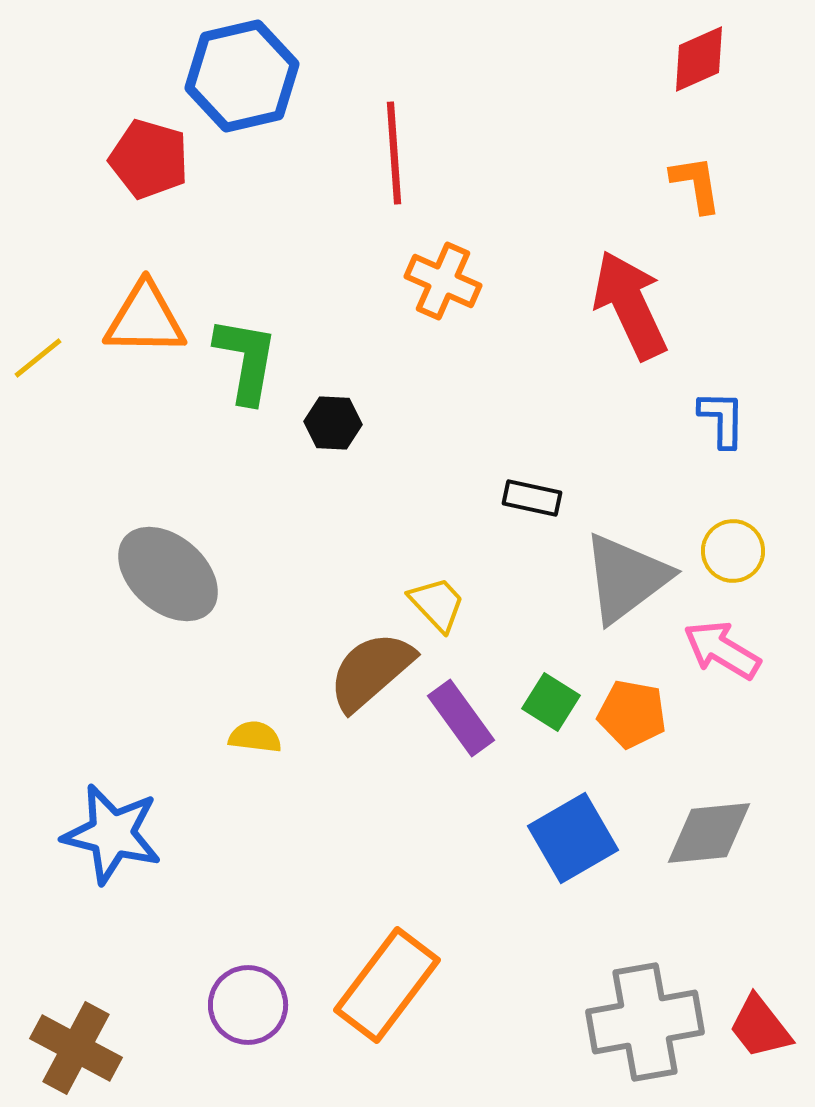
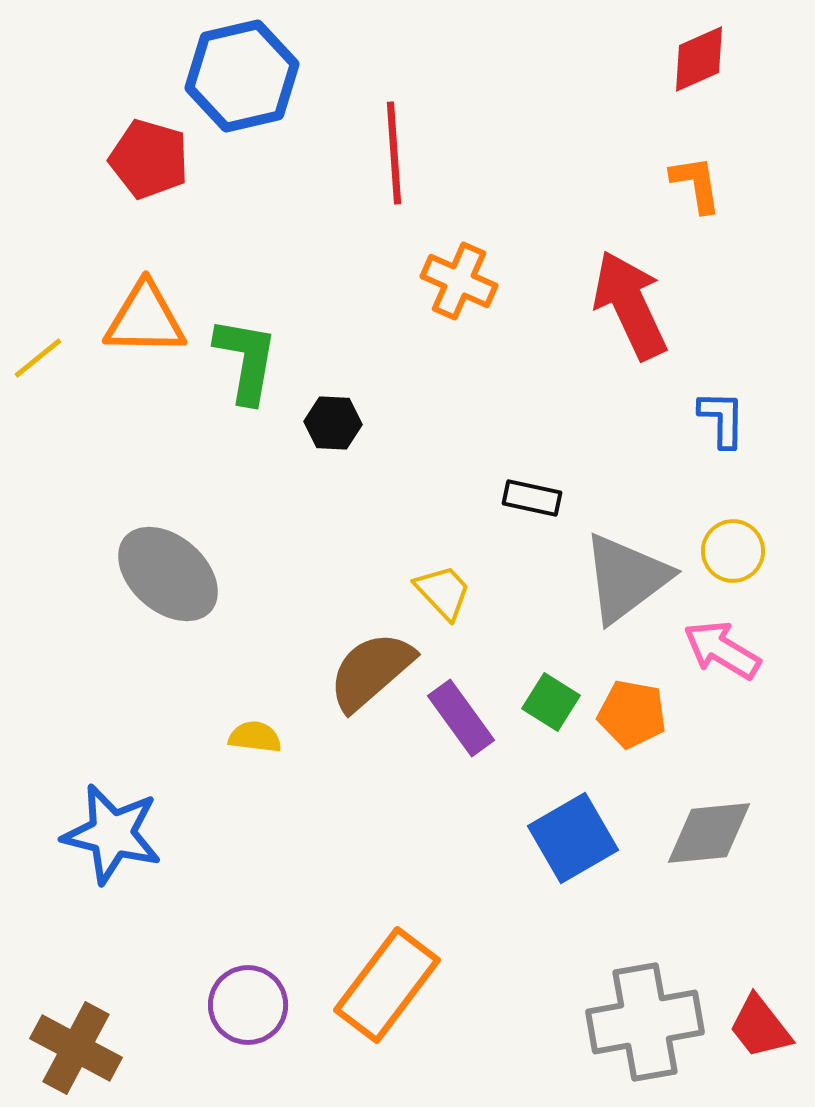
orange cross: moved 16 px right
yellow trapezoid: moved 6 px right, 12 px up
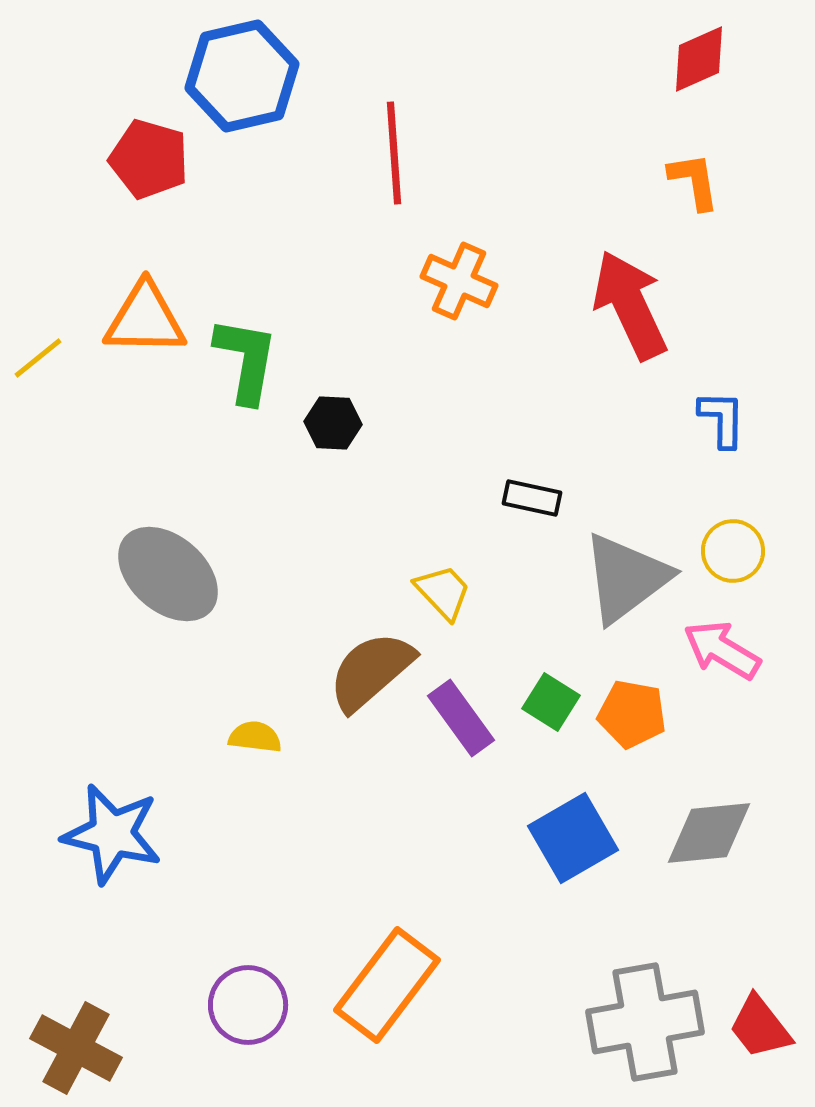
orange L-shape: moved 2 px left, 3 px up
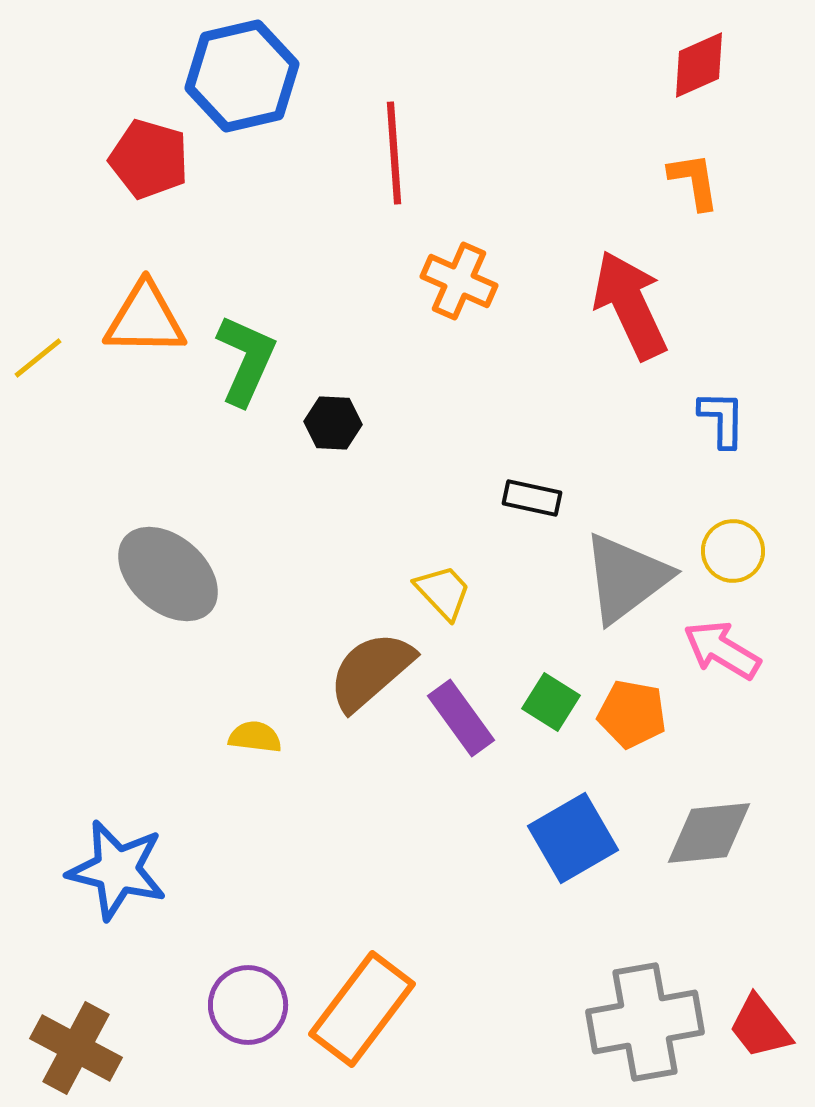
red diamond: moved 6 px down
green L-shape: rotated 14 degrees clockwise
blue star: moved 5 px right, 36 px down
orange rectangle: moved 25 px left, 24 px down
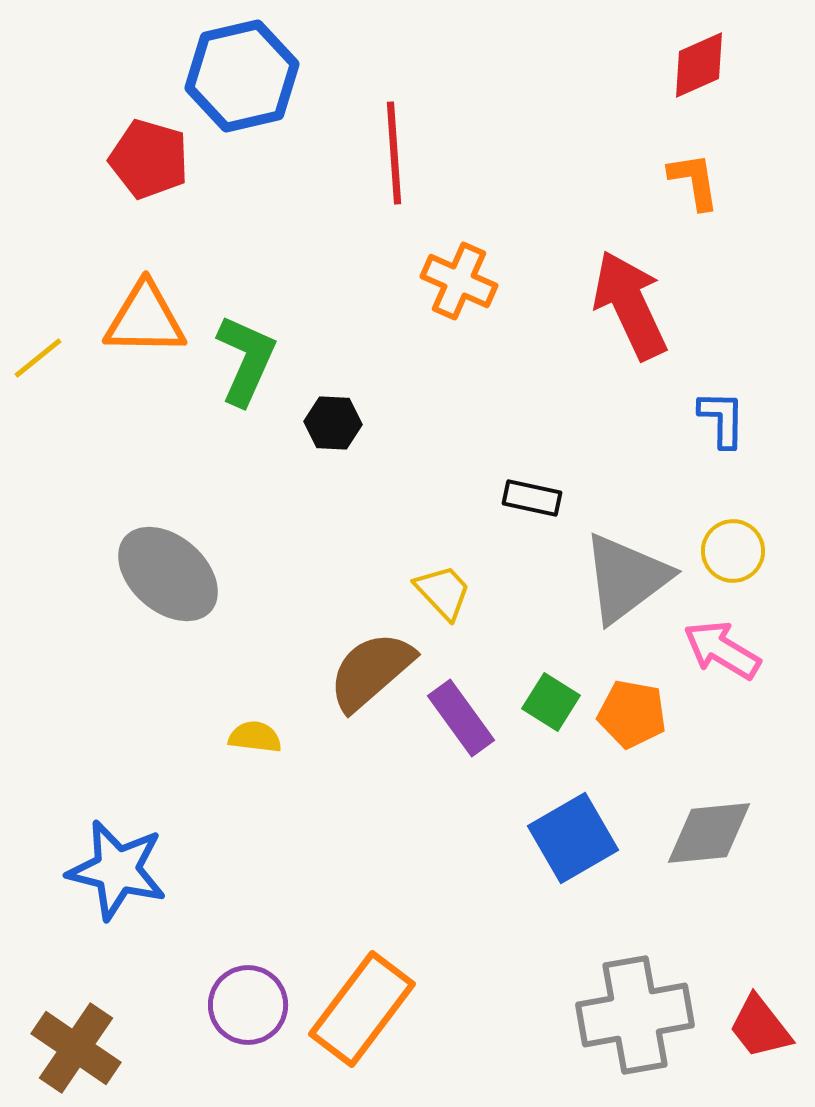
gray cross: moved 10 px left, 7 px up
brown cross: rotated 6 degrees clockwise
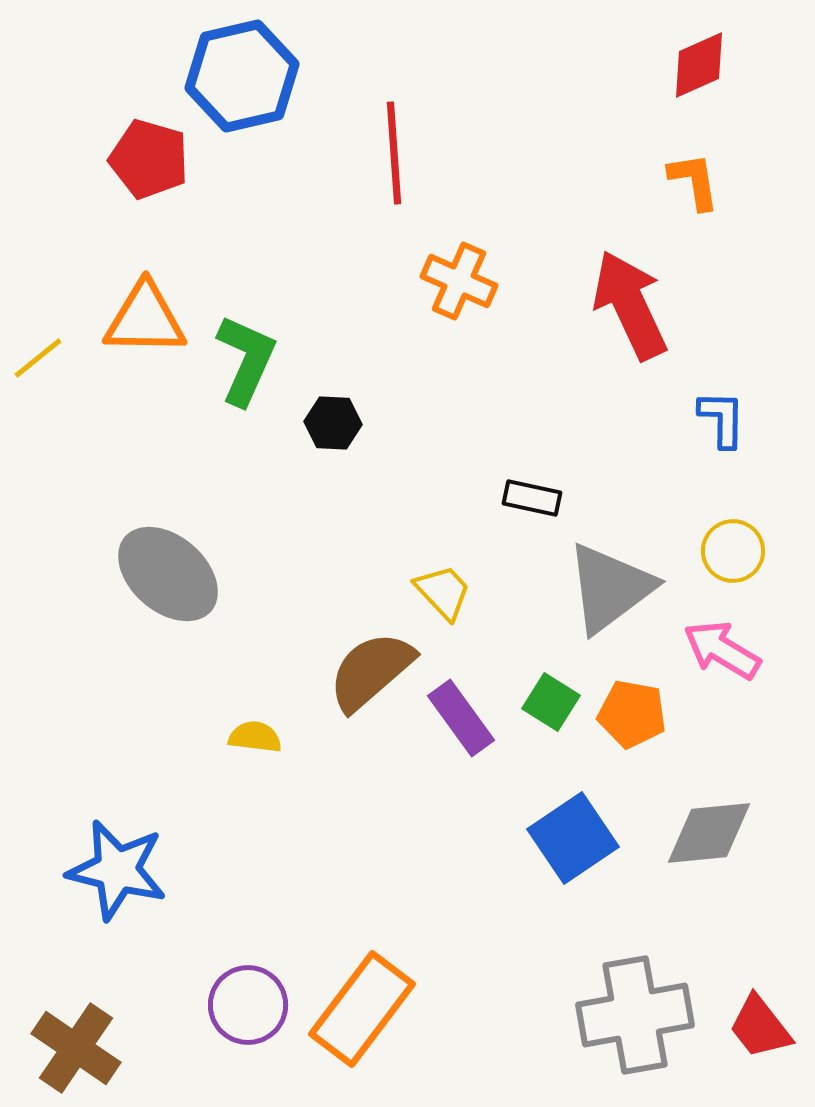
gray triangle: moved 16 px left, 10 px down
blue square: rotated 4 degrees counterclockwise
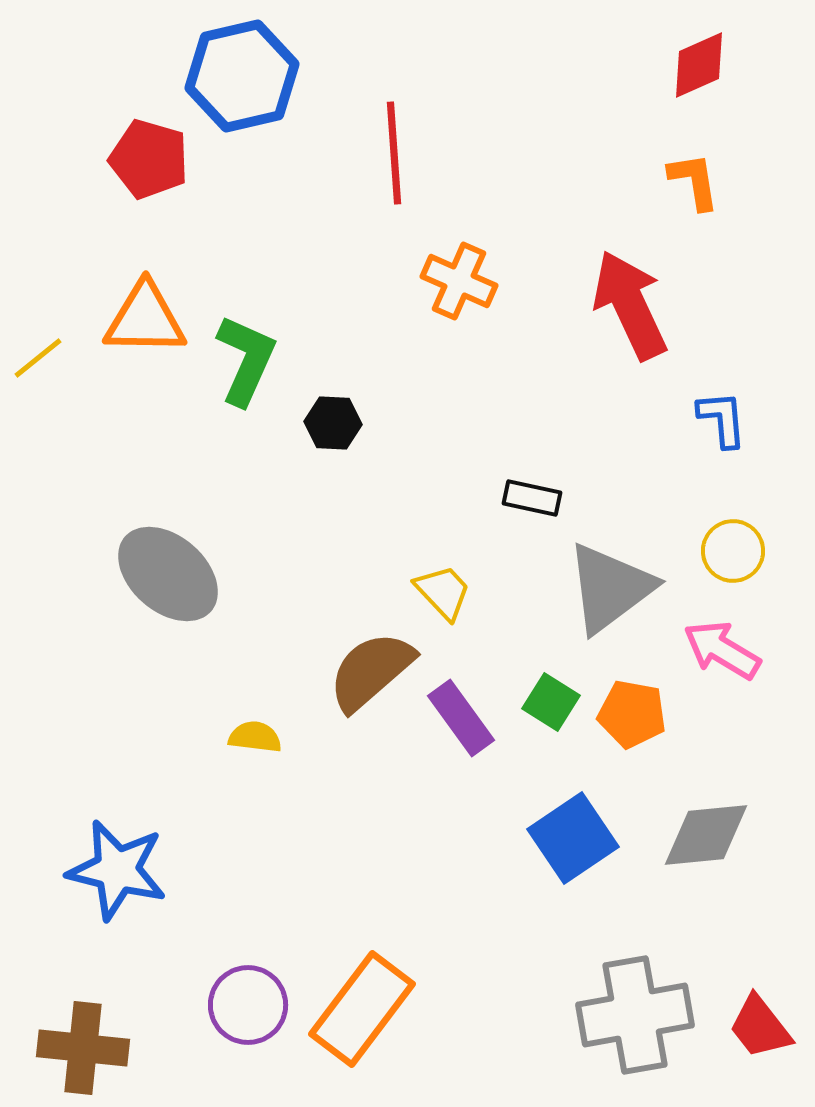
blue L-shape: rotated 6 degrees counterclockwise
gray diamond: moved 3 px left, 2 px down
brown cross: moved 7 px right; rotated 28 degrees counterclockwise
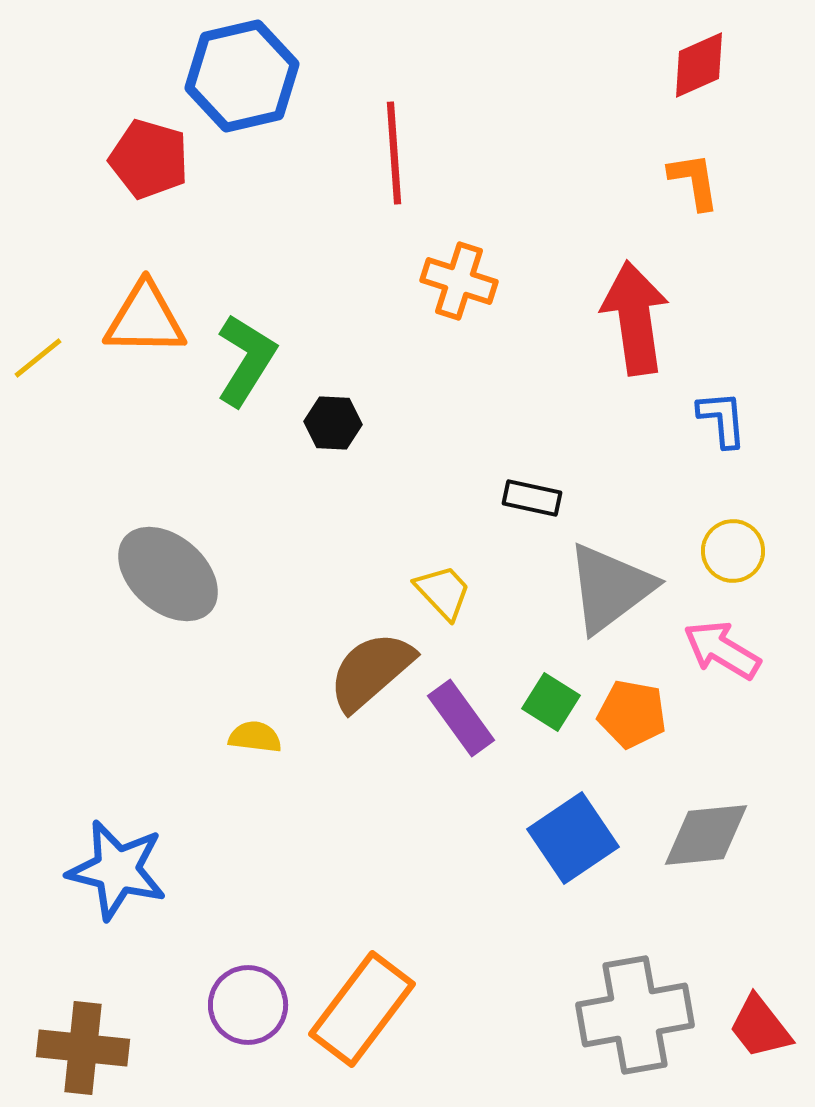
orange cross: rotated 6 degrees counterclockwise
red arrow: moved 5 px right, 13 px down; rotated 17 degrees clockwise
green L-shape: rotated 8 degrees clockwise
